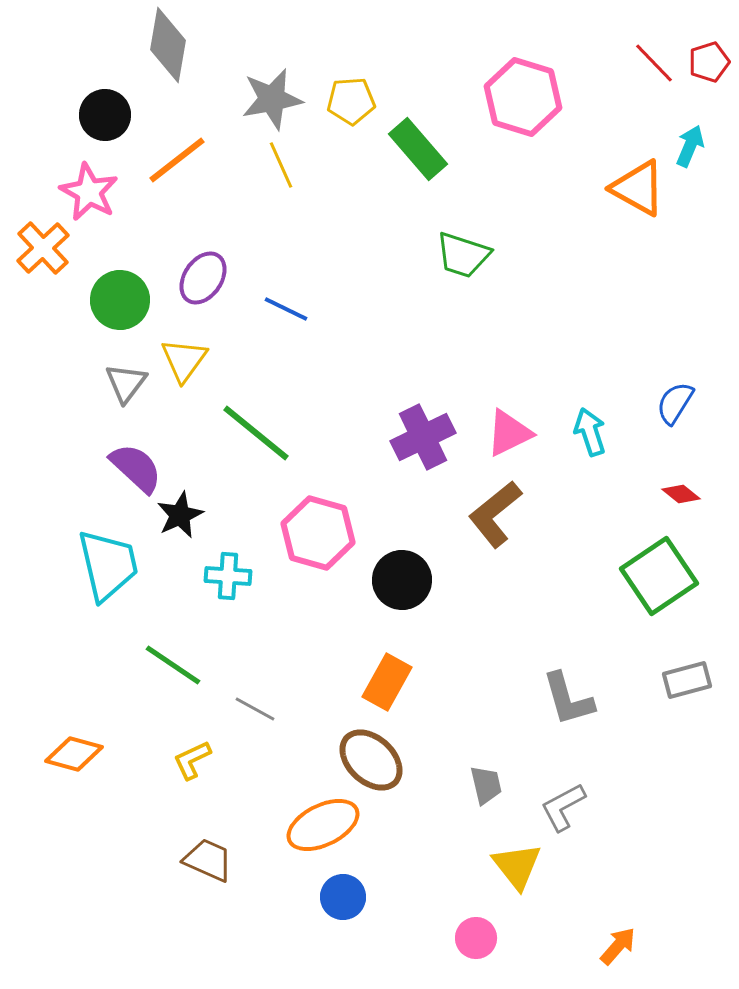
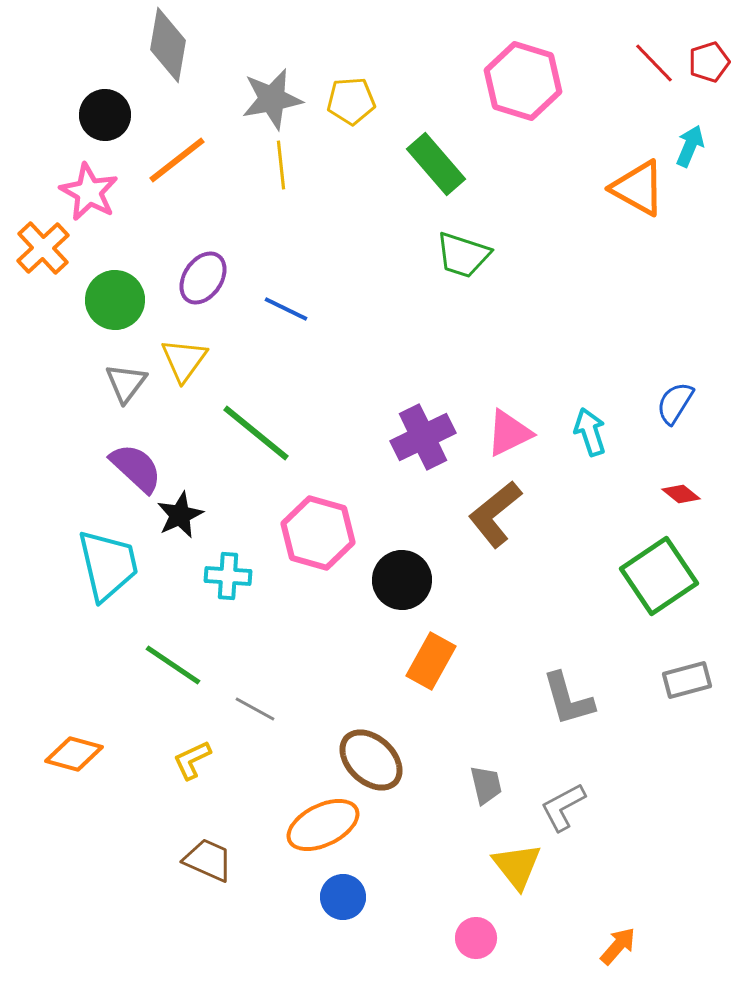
pink hexagon at (523, 97): moved 16 px up
green rectangle at (418, 149): moved 18 px right, 15 px down
yellow line at (281, 165): rotated 18 degrees clockwise
green circle at (120, 300): moved 5 px left
orange rectangle at (387, 682): moved 44 px right, 21 px up
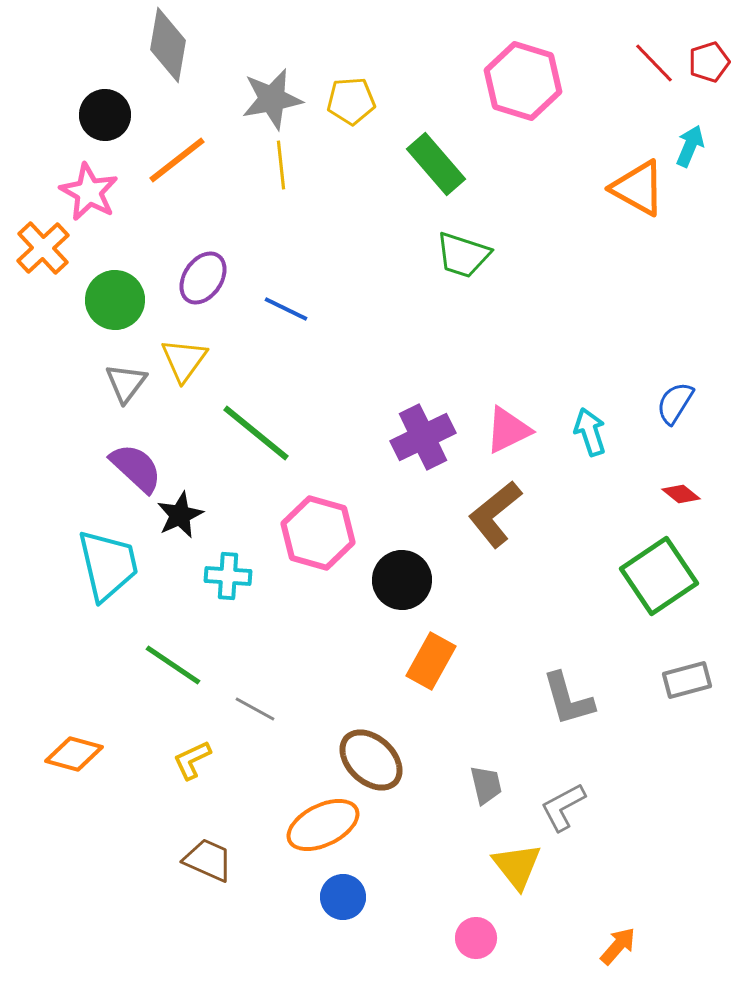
pink triangle at (509, 433): moved 1 px left, 3 px up
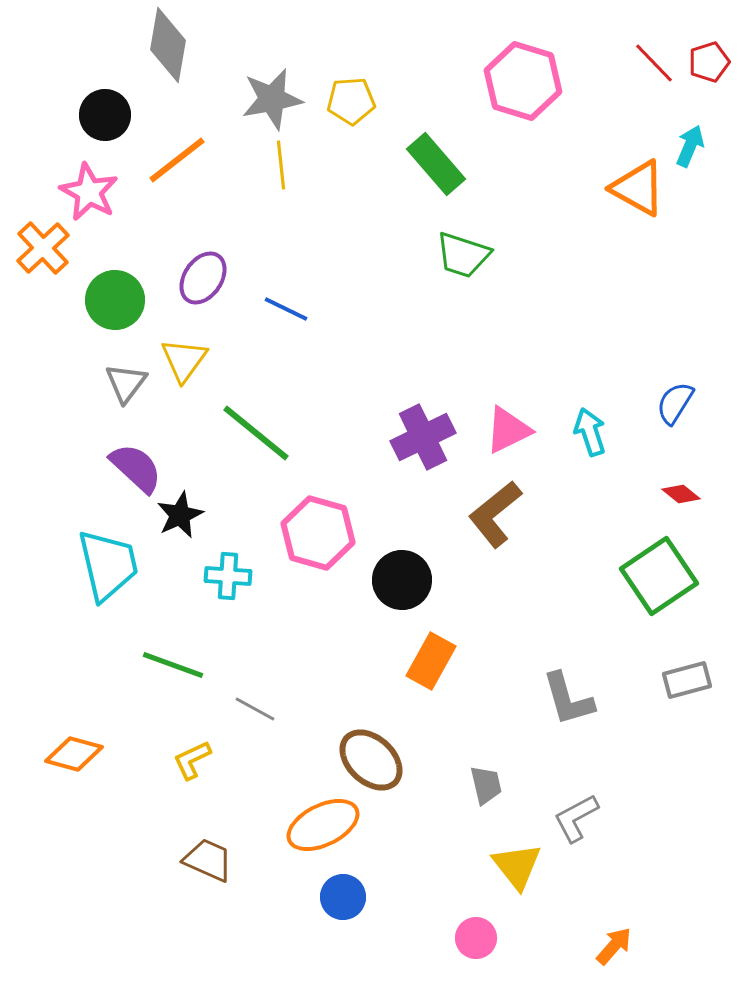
green line at (173, 665): rotated 14 degrees counterclockwise
gray L-shape at (563, 807): moved 13 px right, 11 px down
orange arrow at (618, 946): moved 4 px left
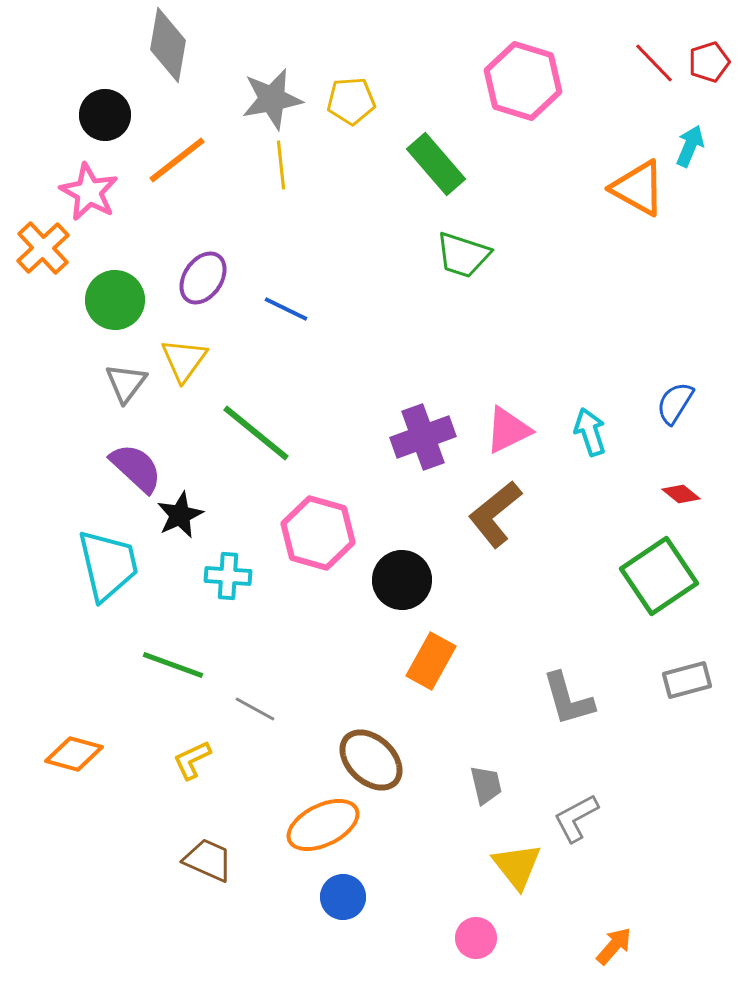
purple cross at (423, 437): rotated 6 degrees clockwise
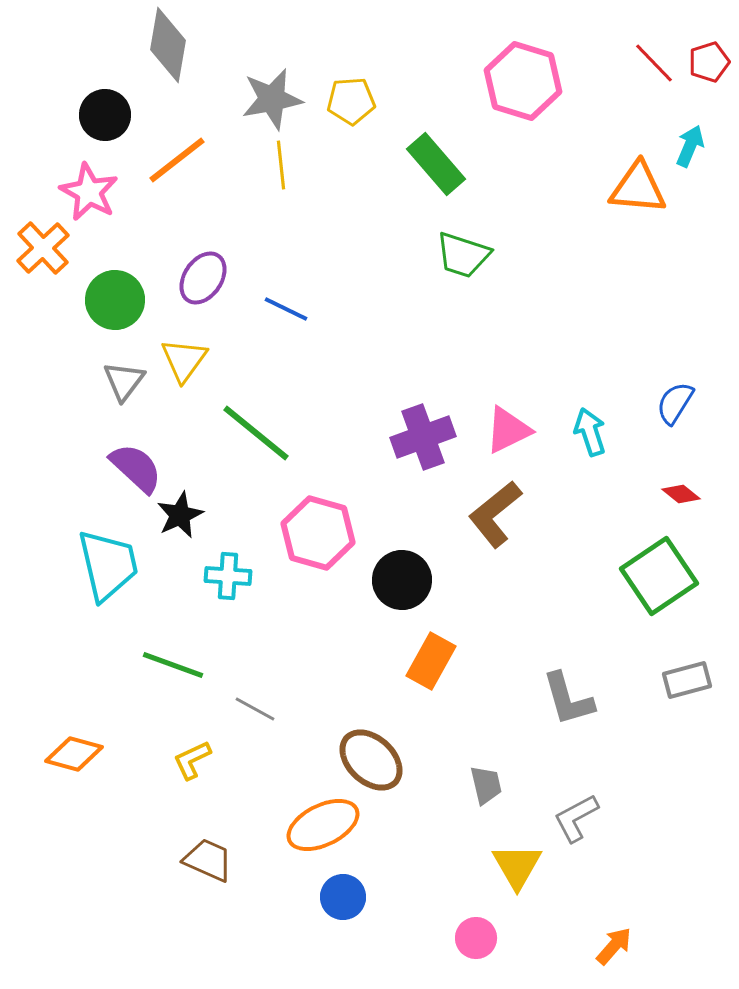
orange triangle at (638, 188): rotated 24 degrees counterclockwise
gray triangle at (126, 383): moved 2 px left, 2 px up
yellow triangle at (517, 866): rotated 8 degrees clockwise
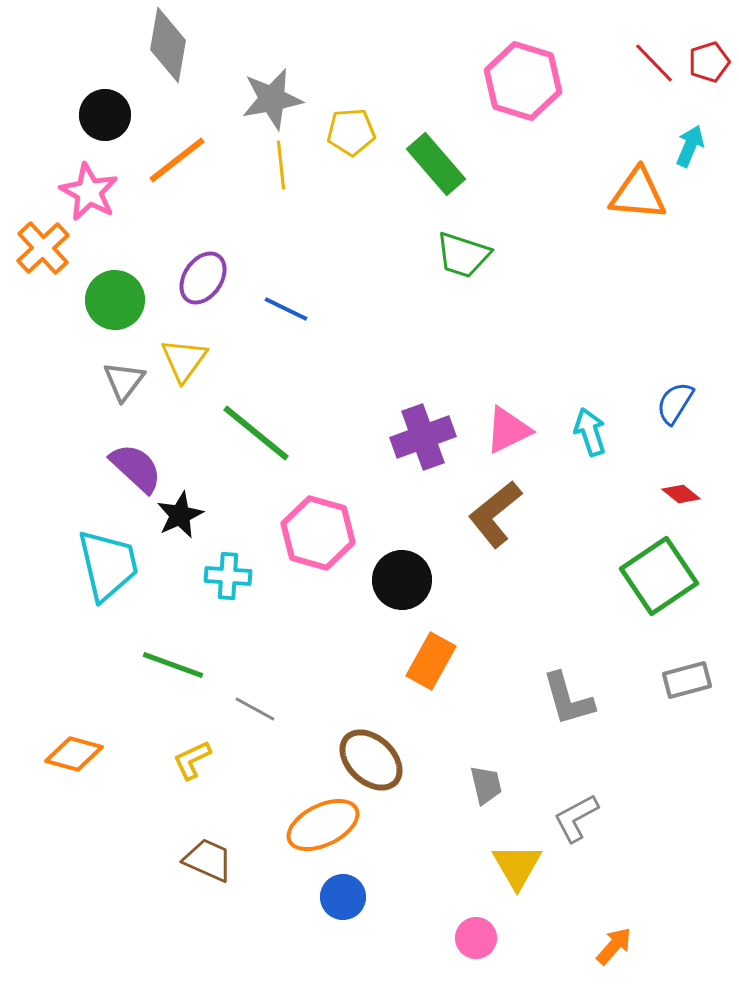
yellow pentagon at (351, 101): moved 31 px down
orange triangle at (638, 188): moved 6 px down
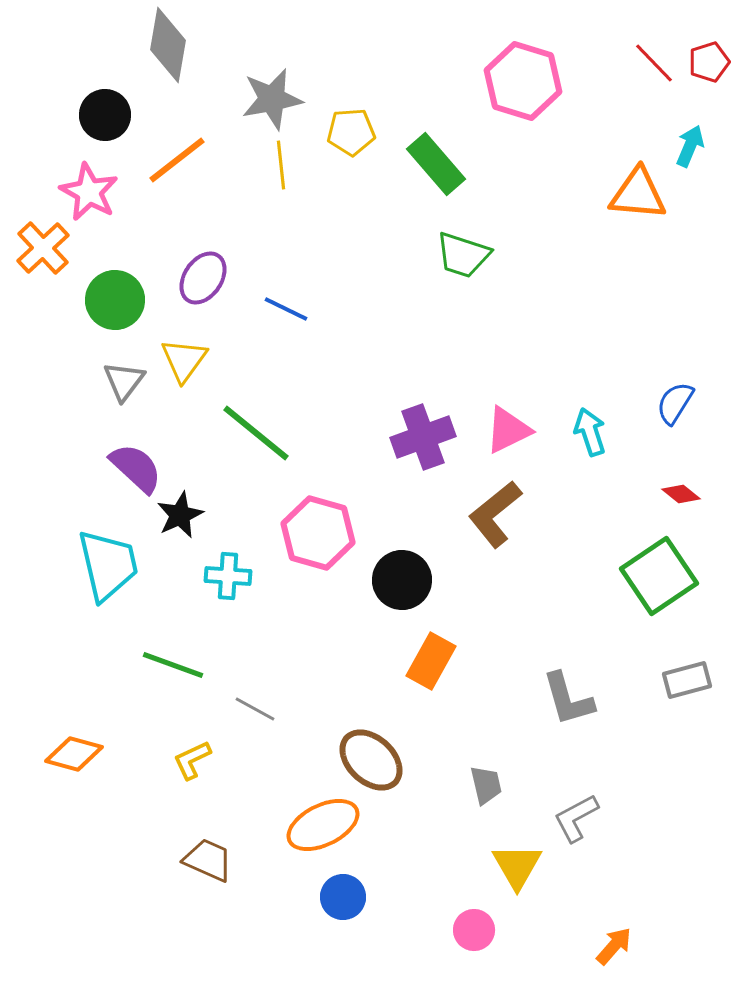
pink circle at (476, 938): moved 2 px left, 8 px up
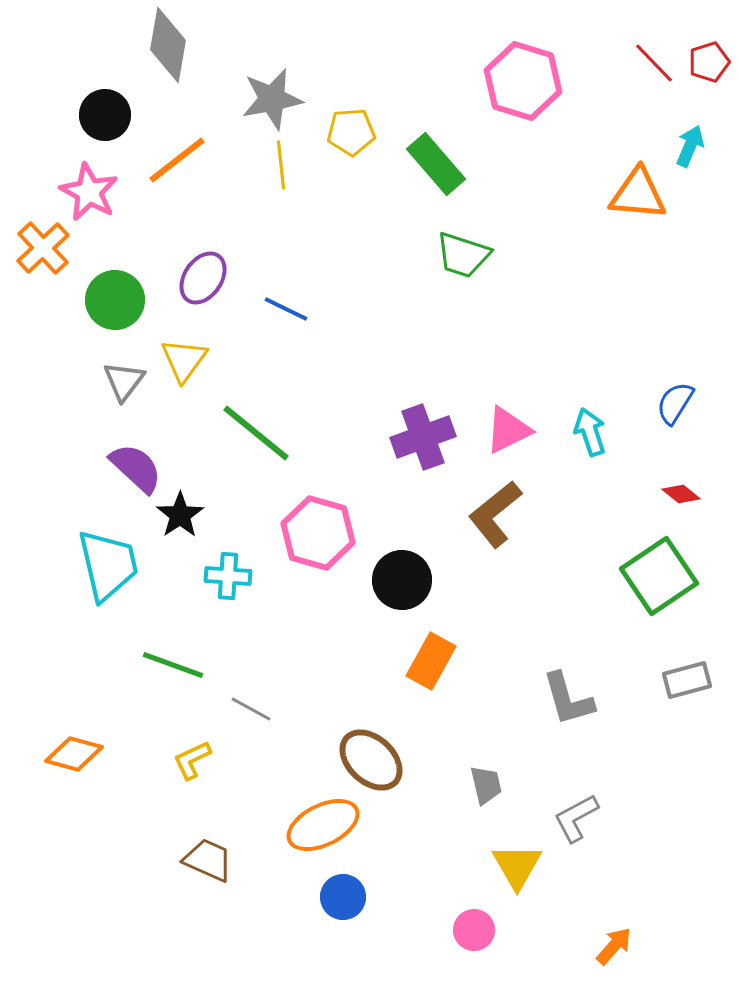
black star at (180, 515): rotated 9 degrees counterclockwise
gray line at (255, 709): moved 4 px left
